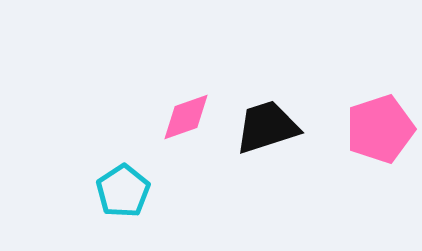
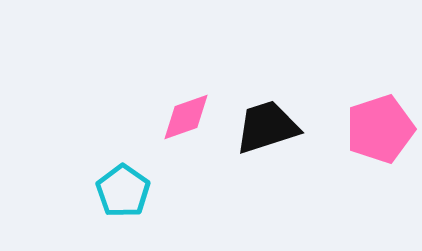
cyan pentagon: rotated 4 degrees counterclockwise
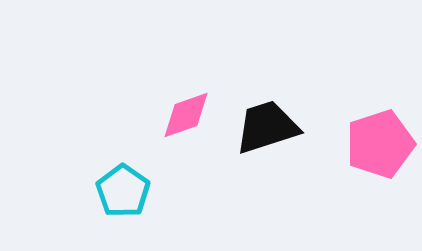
pink diamond: moved 2 px up
pink pentagon: moved 15 px down
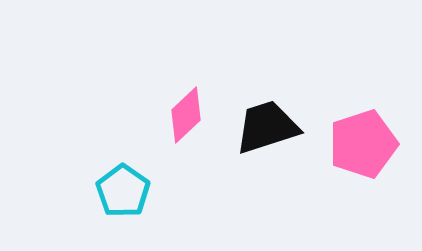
pink diamond: rotated 24 degrees counterclockwise
pink pentagon: moved 17 px left
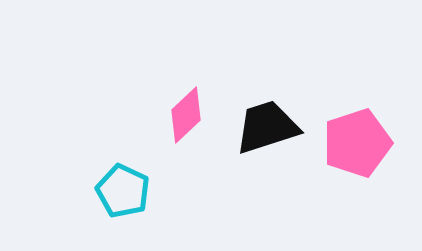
pink pentagon: moved 6 px left, 1 px up
cyan pentagon: rotated 10 degrees counterclockwise
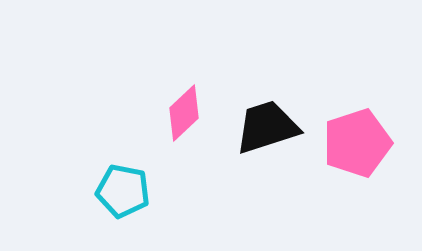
pink diamond: moved 2 px left, 2 px up
cyan pentagon: rotated 14 degrees counterclockwise
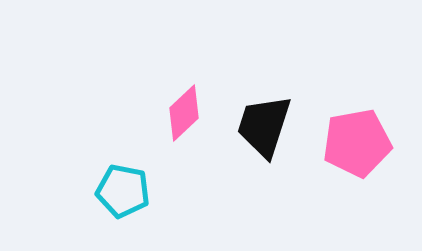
black trapezoid: moved 3 px left, 1 px up; rotated 54 degrees counterclockwise
pink pentagon: rotated 8 degrees clockwise
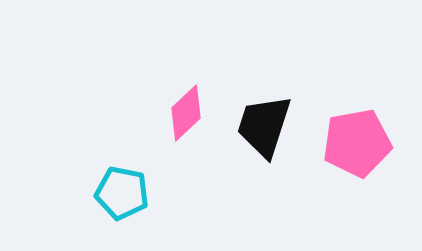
pink diamond: moved 2 px right
cyan pentagon: moved 1 px left, 2 px down
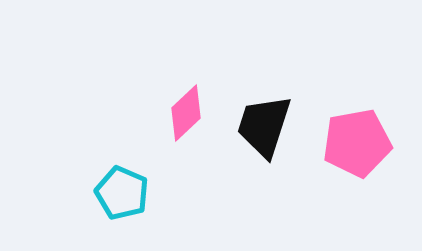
cyan pentagon: rotated 12 degrees clockwise
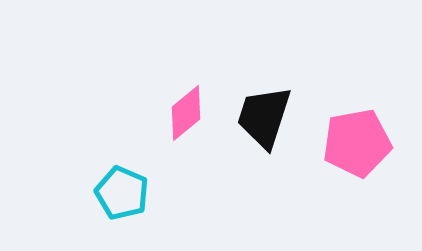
pink diamond: rotated 4 degrees clockwise
black trapezoid: moved 9 px up
